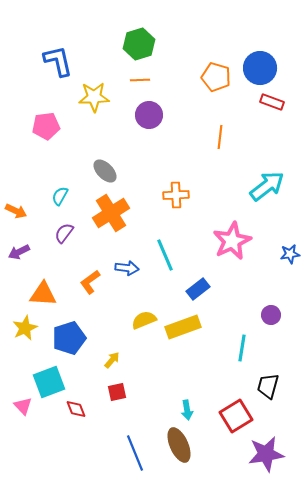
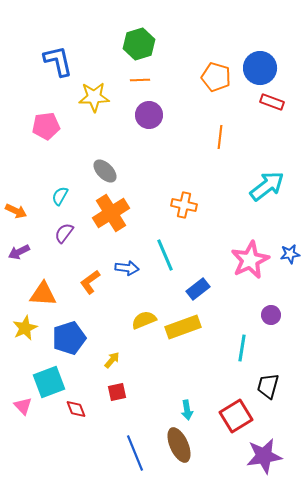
orange cross at (176, 195): moved 8 px right, 10 px down; rotated 15 degrees clockwise
pink star at (232, 241): moved 18 px right, 19 px down
purple star at (266, 454): moved 2 px left, 2 px down
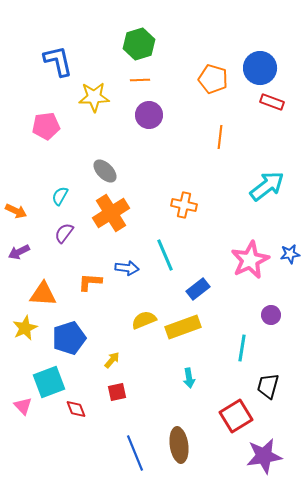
orange pentagon at (216, 77): moved 3 px left, 2 px down
orange L-shape at (90, 282): rotated 40 degrees clockwise
cyan arrow at (187, 410): moved 2 px right, 32 px up
brown ellipse at (179, 445): rotated 16 degrees clockwise
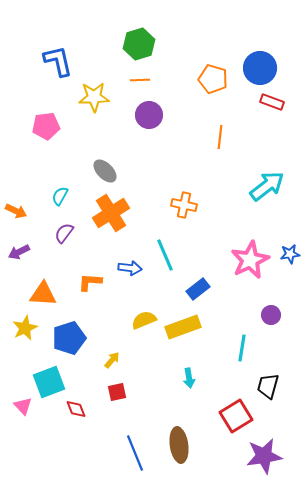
blue arrow at (127, 268): moved 3 px right
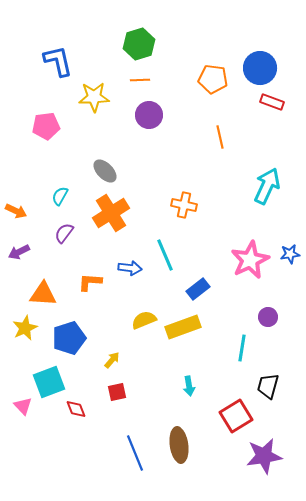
orange pentagon at (213, 79): rotated 8 degrees counterclockwise
orange line at (220, 137): rotated 20 degrees counterclockwise
cyan arrow at (267, 186): rotated 27 degrees counterclockwise
purple circle at (271, 315): moved 3 px left, 2 px down
cyan arrow at (189, 378): moved 8 px down
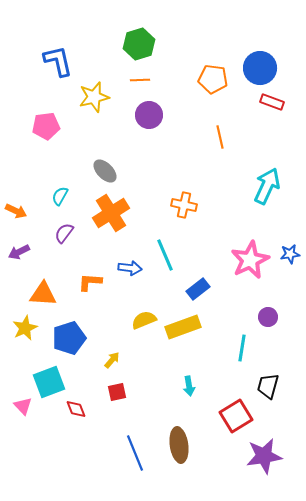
yellow star at (94, 97): rotated 12 degrees counterclockwise
